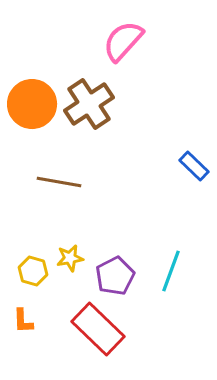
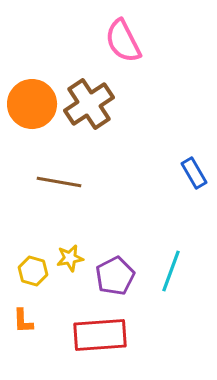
pink semicircle: rotated 69 degrees counterclockwise
blue rectangle: moved 7 px down; rotated 16 degrees clockwise
red rectangle: moved 2 px right, 6 px down; rotated 48 degrees counterclockwise
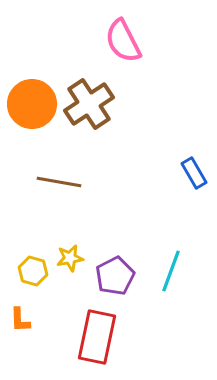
orange L-shape: moved 3 px left, 1 px up
red rectangle: moved 3 px left, 2 px down; rotated 74 degrees counterclockwise
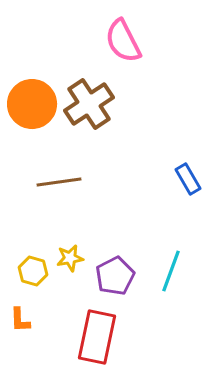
blue rectangle: moved 6 px left, 6 px down
brown line: rotated 18 degrees counterclockwise
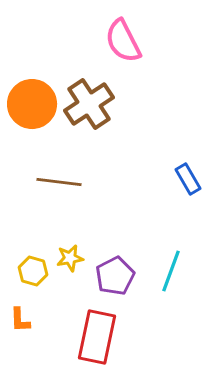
brown line: rotated 15 degrees clockwise
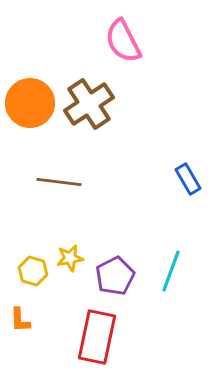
orange circle: moved 2 px left, 1 px up
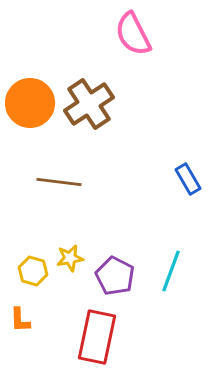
pink semicircle: moved 10 px right, 7 px up
purple pentagon: rotated 18 degrees counterclockwise
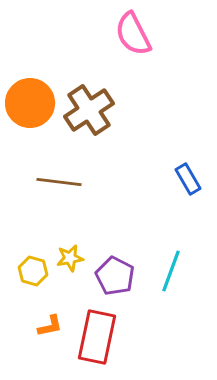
brown cross: moved 6 px down
orange L-shape: moved 30 px right, 6 px down; rotated 100 degrees counterclockwise
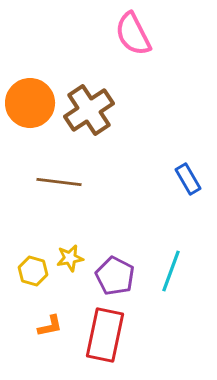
red rectangle: moved 8 px right, 2 px up
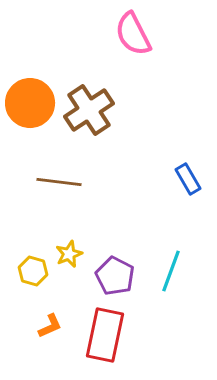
yellow star: moved 1 px left, 4 px up; rotated 12 degrees counterclockwise
orange L-shape: rotated 12 degrees counterclockwise
